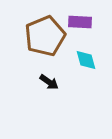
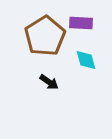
purple rectangle: moved 1 px right, 1 px down
brown pentagon: rotated 9 degrees counterclockwise
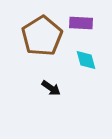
brown pentagon: moved 3 px left
black arrow: moved 2 px right, 6 px down
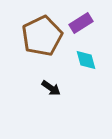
purple rectangle: rotated 35 degrees counterclockwise
brown pentagon: rotated 6 degrees clockwise
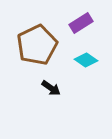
brown pentagon: moved 5 px left, 9 px down
cyan diamond: rotated 40 degrees counterclockwise
